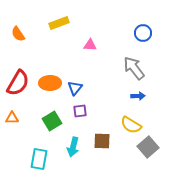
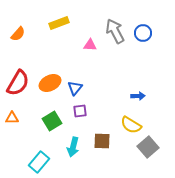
orange semicircle: rotated 105 degrees counterclockwise
gray arrow: moved 19 px left, 37 px up; rotated 10 degrees clockwise
orange ellipse: rotated 25 degrees counterclockwise
cyan rectangle: moved 3 px down; rotated 30 degrees clockwise
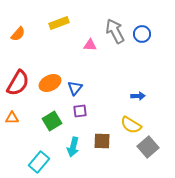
blue circle: moved 1 px left, 1 px down
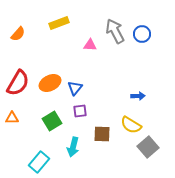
brown square: moved 7 px up
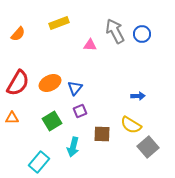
purple square: rotated 16 degrees counterclockwise
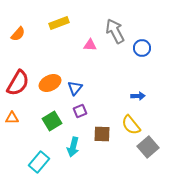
blue circle: moved 14 px down
yellow semicircle: rotated 20 degrees clockwise
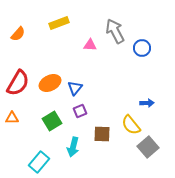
blue arrow: moved 9 px right, 7 px down
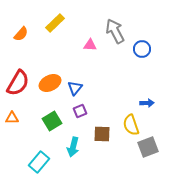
yellow rectangle: moved 4 px left; rotated 24 degrees counterclockwise
orange semicircle: moved 3 px right
blue circle: moved 1 px down
yellow semicircle: rotated 20 degrees clockwise
gray square: rotated 20 degrees clockwise
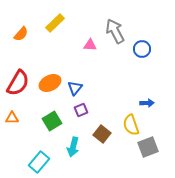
purple square: moved 1 px right, 1 px up
brown square: rotated 36 degrees clockwise
